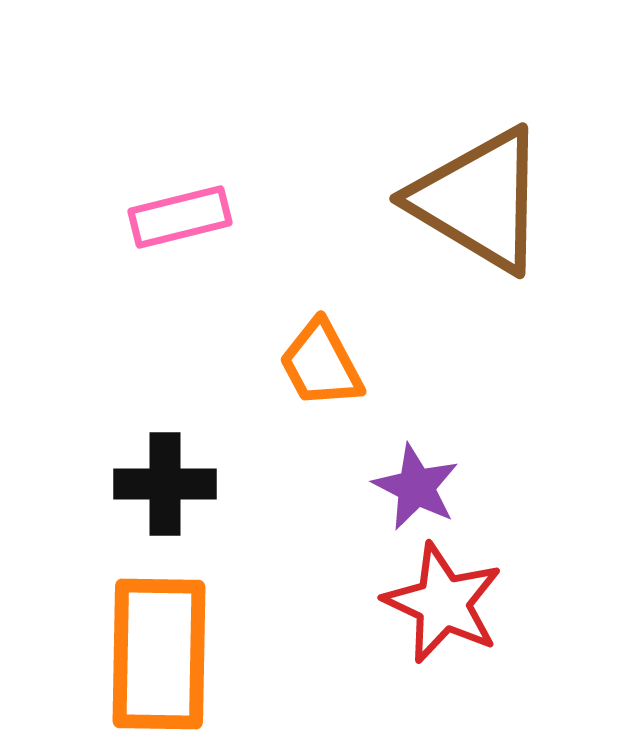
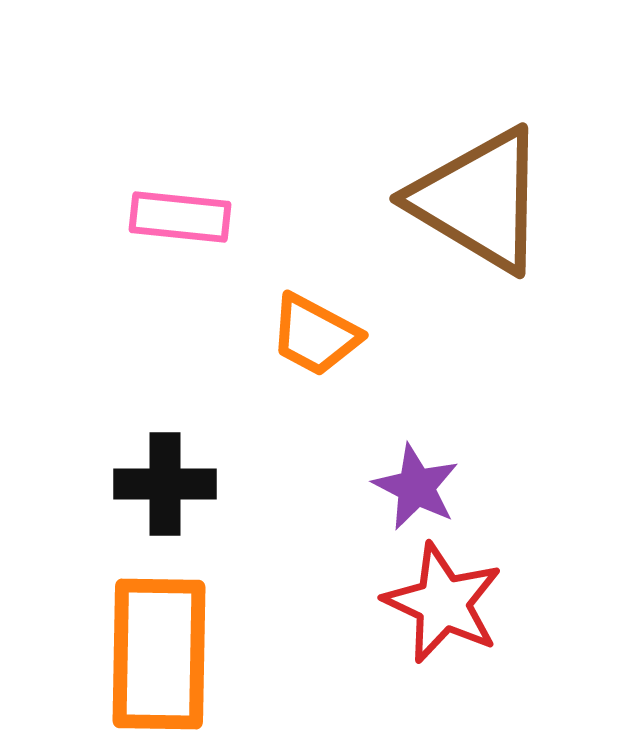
pink rectangle: rotated 20 degrees clockwise
orange trapezoid: moved 6 px left, 29 px up; rotated 34 degrees counterclockwise
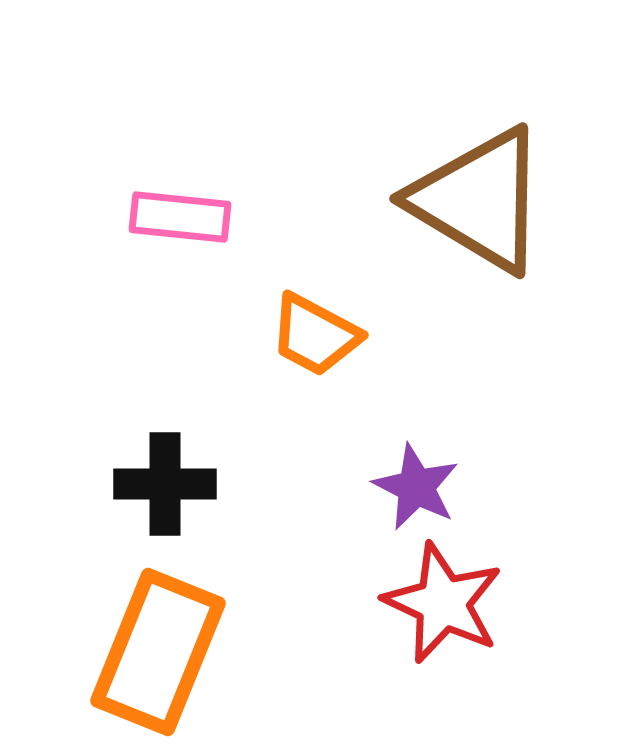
orange rectangle: moved 1 px left, 2 px up; rotated 21 degrees clockwise
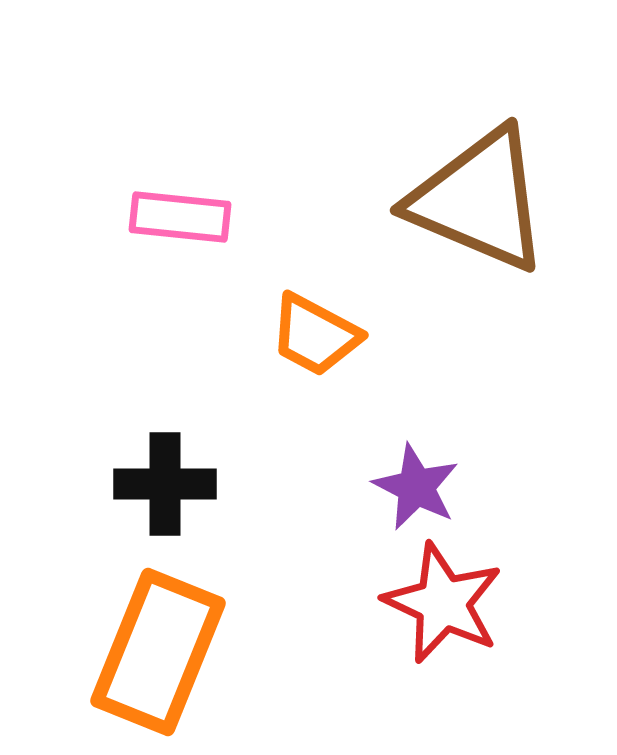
brown triangle: rotated 8 degrees counterclockwise
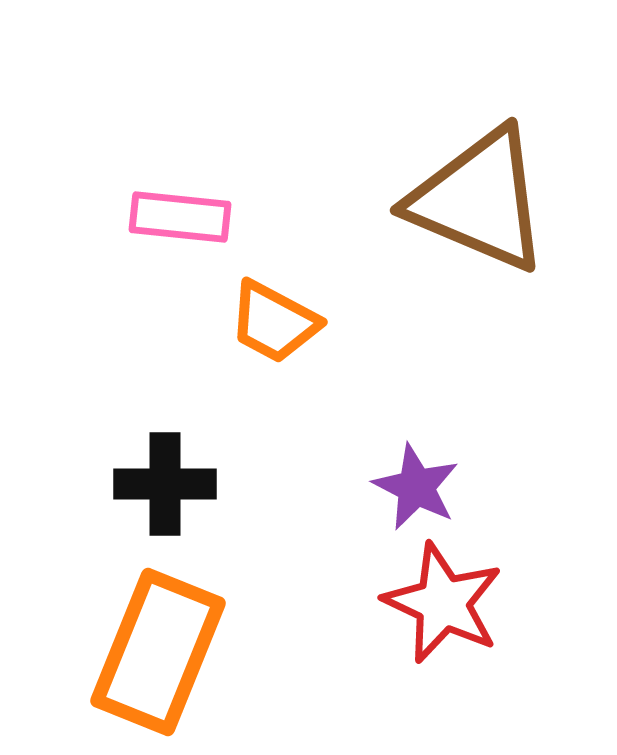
orange trapezoid: moved 41 px left, 13 px up
